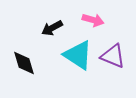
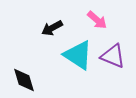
pink arrow: moved 4 px right; rotated 25 degrees clockwise
black diamond: moved 17 px down
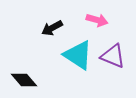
pink arrow: rotated 25 degrees counterclockwise
black diamond: rotated 24 degrees counterclockwise
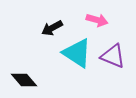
cyan triangle: moved 1 px left, 2 px up
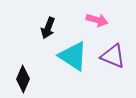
black arrow: moved 4 px left; rotated 40 degrees counterclockwise
cyan triangle: moved 4 px left, 3 px down
black diamond: moved 1 px left, 1 px up; rotated 64 degrees clockwise
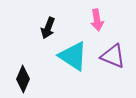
pink arrow: rotated 65 degrees clockwise
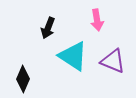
purple triangle: moved 5 px down
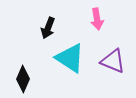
pink arrow: moved 1 px up
cyan triangle: moved 3 px left, 2 px down
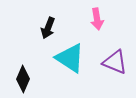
purple triangle: moved 2 px right, 1 px down
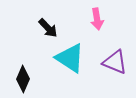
black arrow: rotated 65 degrees counterclockwise
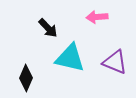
pink arrow: moved 2 px up; rotated 95 degrees clockwise
cyan triangle: rotated 20 degrees counterclockwise
black diamond: moved 3 px right, 1 px up
